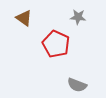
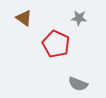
gray star: moved 1 px right, 1 px down
gray semicircle: moved 1 px right, 1 px up
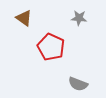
red pentagon: moved 5 px left, 3 px down
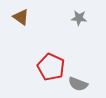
brown triangle: moved 3 px left, 1 px up
red pentagon: moved 20 px down
